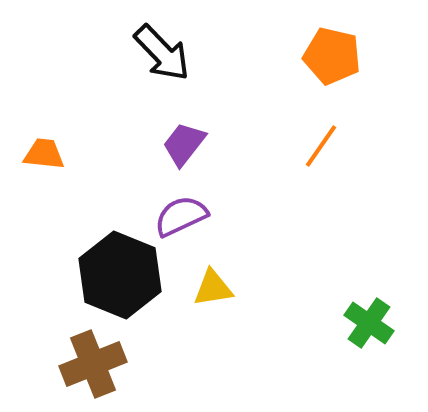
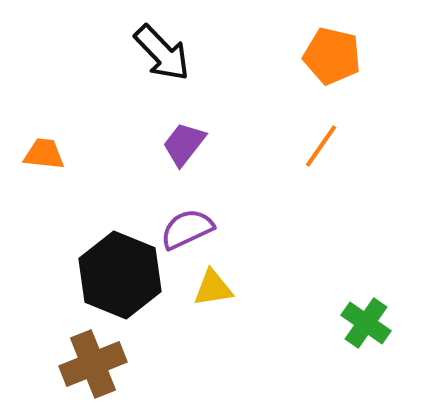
purple semicircle: moved 6 px right, 13 px down
green cross: moved 3 px left
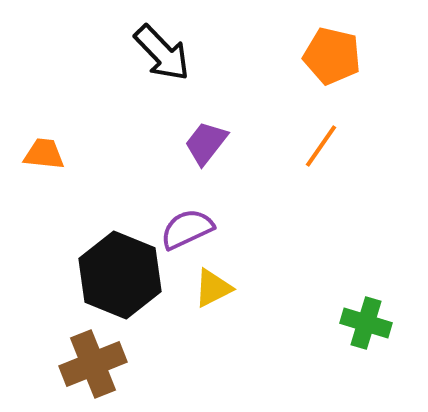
purple trapezoid: moved 22 px right, 1 px up
yellow triangle: rotated 18 degrees counterclockwise
green cross: rotated 18 degrees counterclockwise
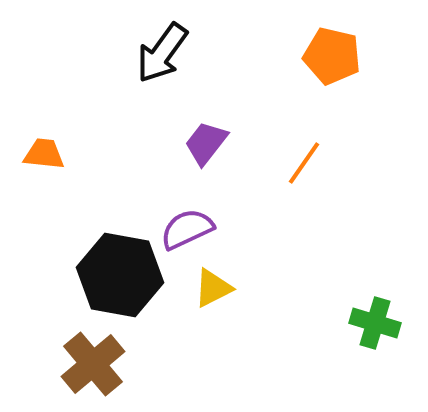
black arrow: rotated 80 degrees clockwise
orange line: moved 17 px left, 17 px down
black hexagon: rotated 12 degrees counterclockwise
green cross: moved 9 px right
brown cross: rotated 18 degrees counterclockwise
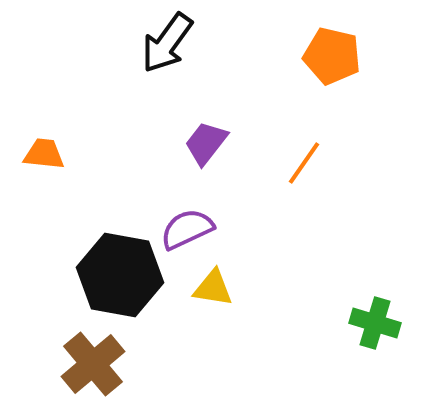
black arrow: moved 5 px right, 10 px up
yellow triangle: rotated 36 degrees clockwise
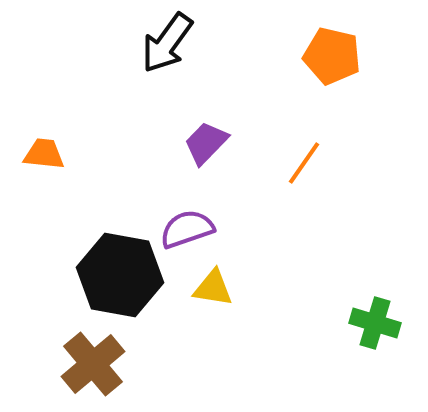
purple trapezoid: rotated 6 degrees clockwise
purple semicircle: rotated 6 degrees clockwise
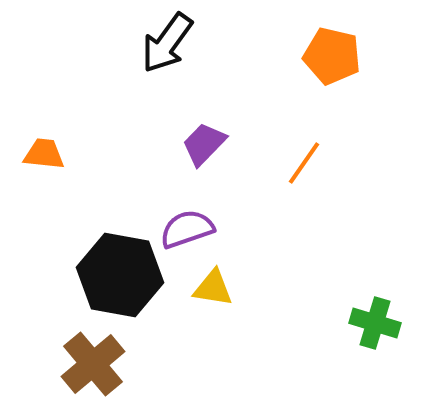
purple trapezoid: moved 2 px left, 1 px down
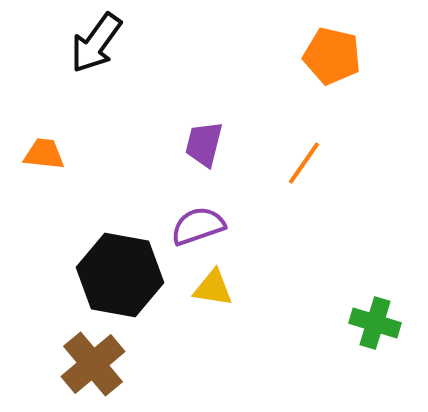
black arrow: moved 71 px left
purple trapezoid: rotated 30 degrees counterclockwise
purple semicircle: moved 11 px right, 3 px up
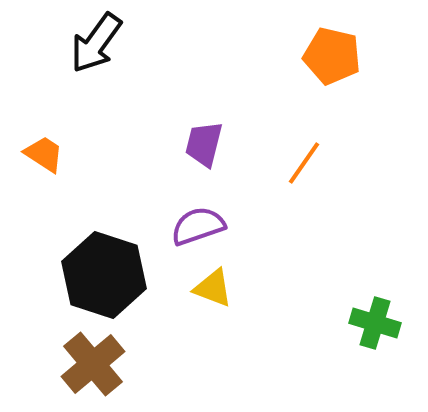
orange trapezoid: rotated 27 degrees clockwise
black hexagon: moved 16 px left; rotated 8 degrees clockwise
yellow triangle: rotated 12 degrees clockwise
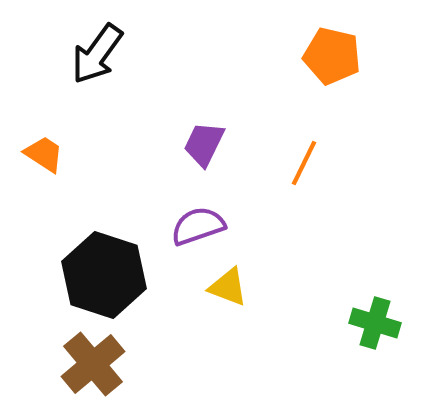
black arrow: moved 1 px right, 11 px down
purple trapezoid: rotated 12 degrees clockwise
orange line: rotated 9 degrees counterclockwise
yellow triangle: moved 15 px right, 1 px up
